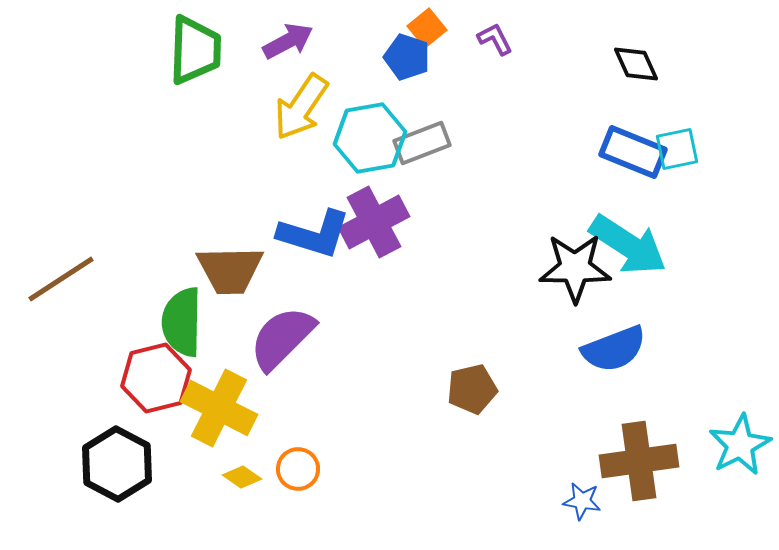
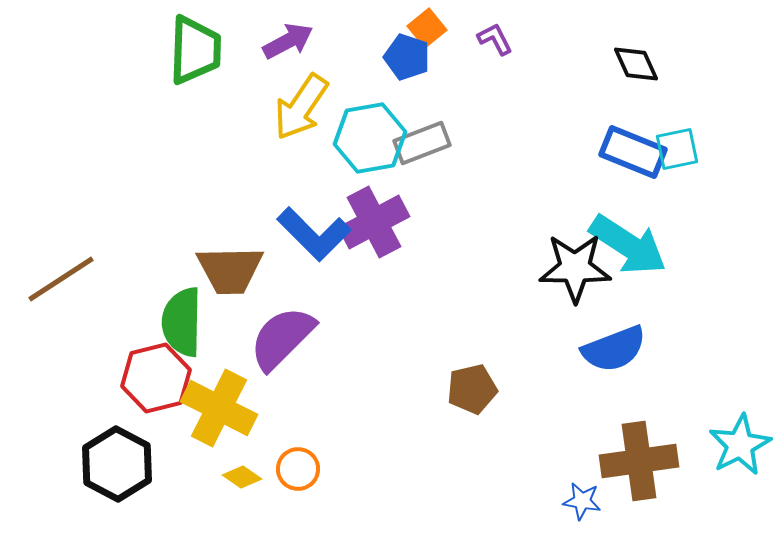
blue L-shape: rotated 28 degrees clockwise
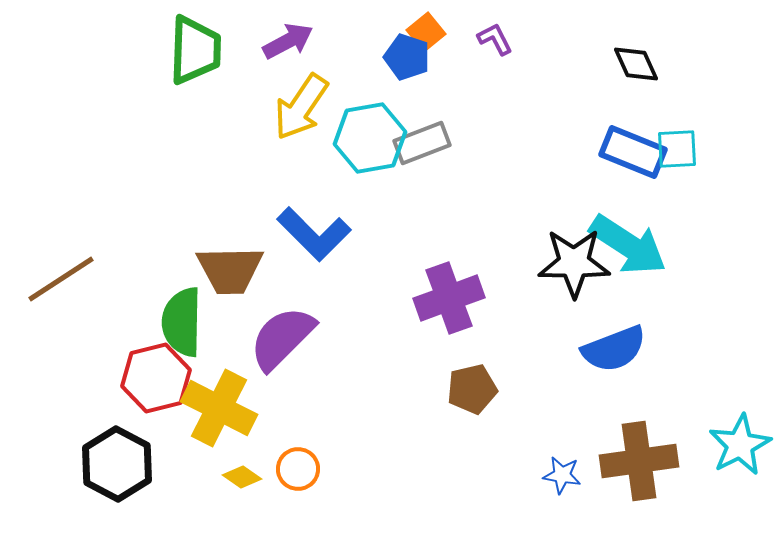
orange square: moved 1 px left, 4 px down
cyan square: rotated 9 degrees clockwise
purple cross: moved 75 px right, 76 px down; rotated 8 degrees clockwise
black star: moved 1 px left, 5 px up
blue star: moved 20 px left, 26 px up
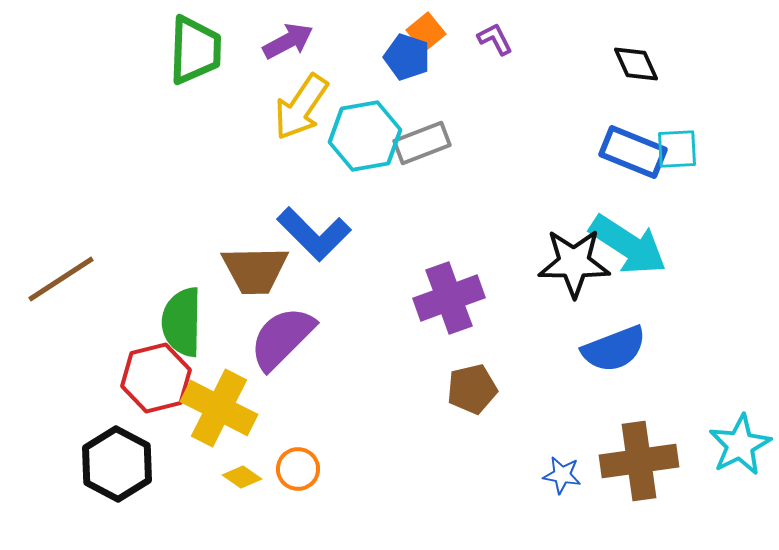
cyan hexagon: moved 5 px left, 2 px up
brown trapezoid: moved 25 px right
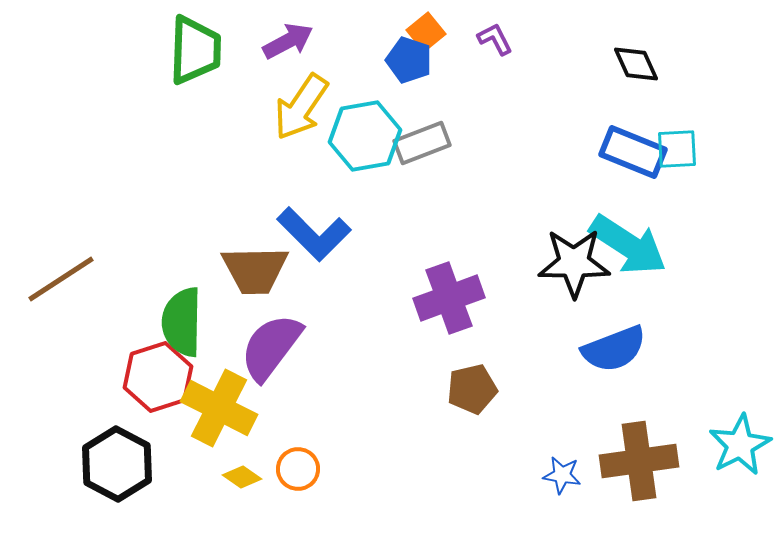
blue pentagon: moved 2 px right, 3 px down
purple semicircle: moved 11 px left, 9 px down; rotated 8 degrees counterclockwise
red hexagon: moved 2 px right, 1 px up; rotated 4 degrees counterclockwise
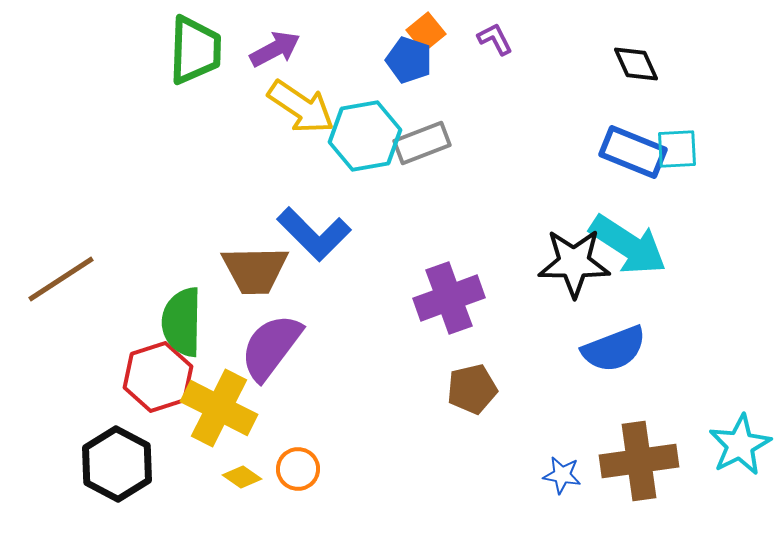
purple arrow: moved 13 px left, 8 px down
yellow arrow: rotated 90 degrees counterclockwise
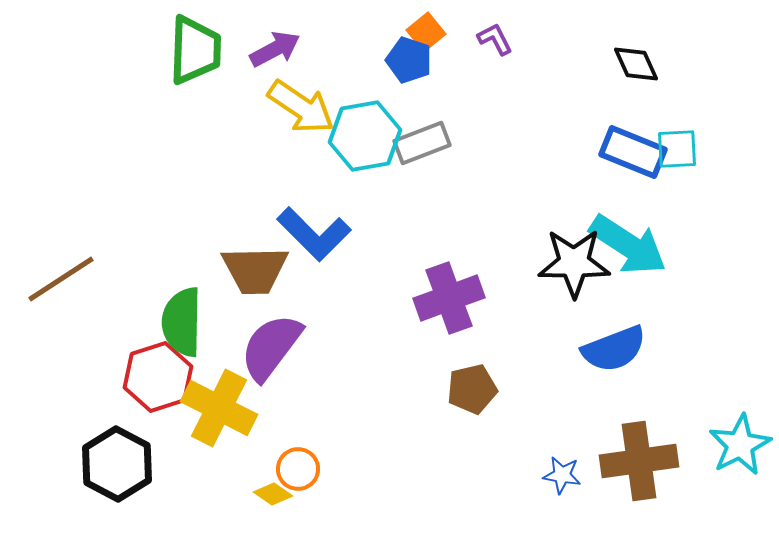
yellow diamond: moved 31 px right, 17 px down
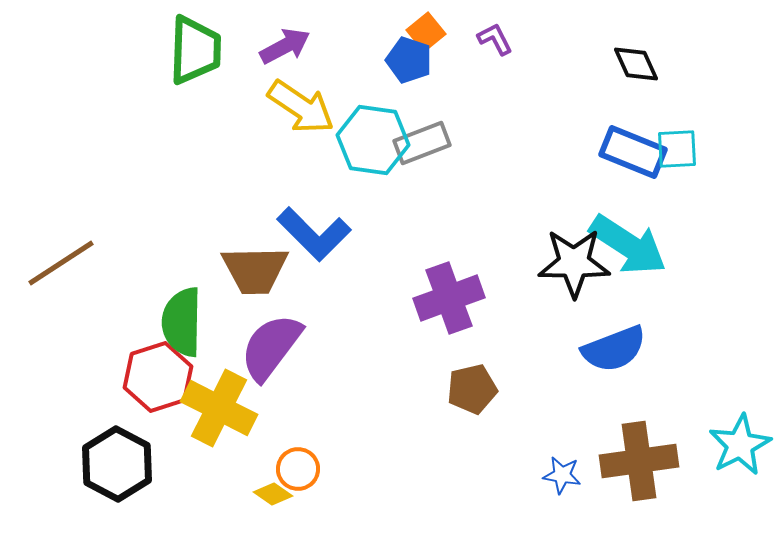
purple arrow: moved 10 px right, 3 px up
cyan hexagon: moved 8 px right, 4 px down; rotated 18 degrees clockwise
brown line: moved 16 px up
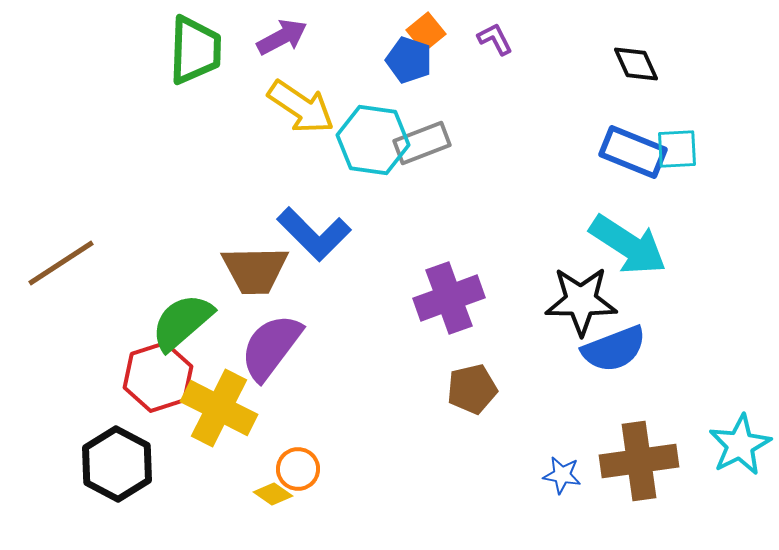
purple arrow: moved 3 px left, 9 px up
black star: moved 7 px right, 38 px down
green semicircle: rotated 48 degrees clockwise
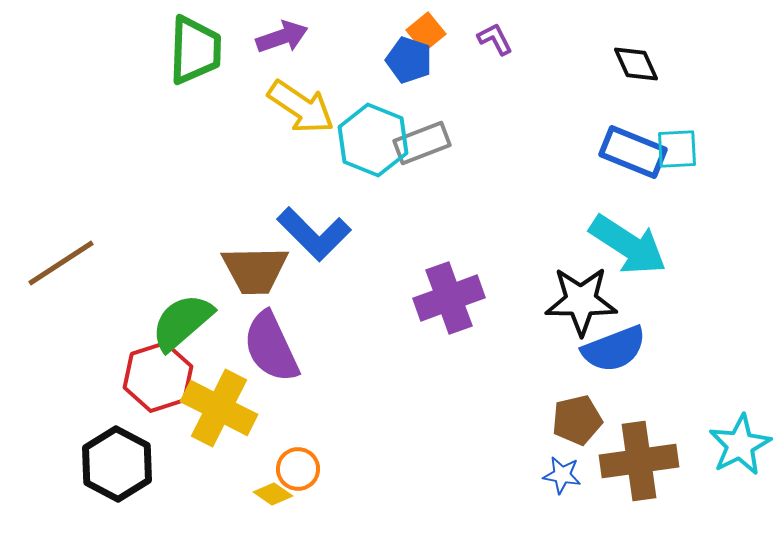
purple arrow: rotated 9 degrees clockwise
cyan hexagon: rotated 14 degrees clockwise
purple semicircle: rotated 62 degrees counterclockwise
brown pentagon: moved 105 px right, 31 px down
